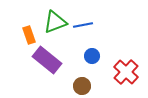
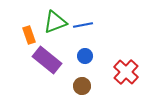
blue circle: moved 7 px left
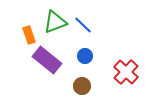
blue line: rotated 54 degrees clockwise
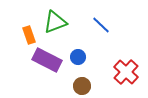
blue line: moved 18 px right
blue circle: moved 7 px left, 1 px down
purple rectangle: rotated 12 degrees counterclockwise
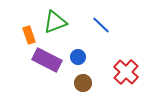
brown circle: moved 1 px right, 3 px up
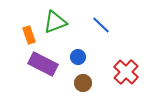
purple rectangle: moved 4 px left, 4 px down
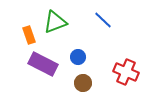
blue line: moved 2 px right, 5 px up
red cross: rotated 20 degrees counterclockwise
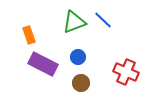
green triangle: moved 19 px right
brown circle: moved 2 px left
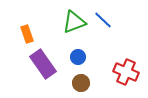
orange rectangle: moved 2 px left, 1 px up
purple rectangle: rotated 28 degrees clockwise
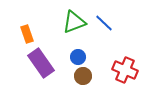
blue line: moved 1 px right, 3 px down
purple rectangle: moved 2 px left, 1 px up
red cross: moved 1 px left, 2 px up
brown circle: moved 2 px right, 7 px up
